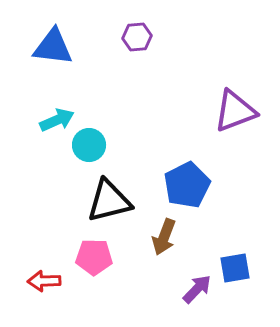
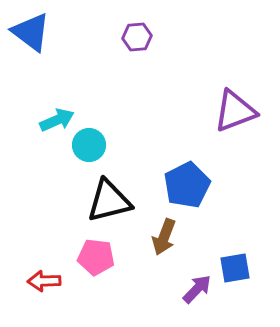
blue triangle: moved 22 px left, 15 px up; rotated 30 degrees clockwise
pink pentagon: moved 2 px right; rotated 6 degrees clockwise
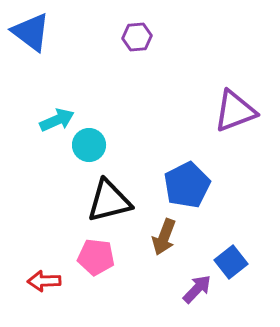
blue square: moved 4 px left, 6 px up; rotated 28 degrees counterclockwise
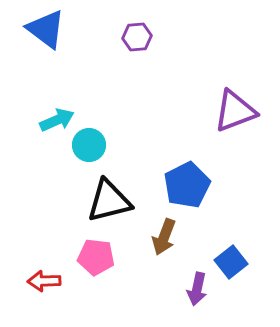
blue triangle: moved 15 px right, 3 px up
purple arrow: rotated 148 degrees clockwise
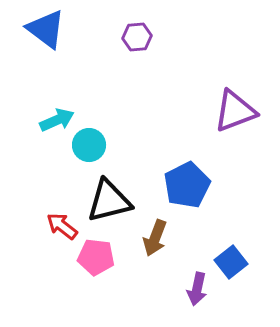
brown arrow: moved 9 px left, 1 px down
red arrow: moved 18 px right, 55 px up; rotated 40 degrees clockwise
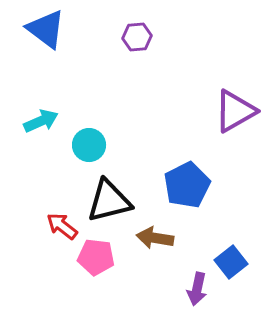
purple triangle: rotated 9 degrees counterclockwise
cyan arrow: moved 16 px left, 1 px down
brown arrow: rotated 78 degrees clockwise
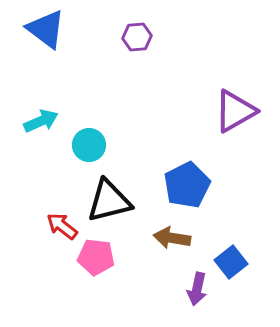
brown arrow: moved 17 px right
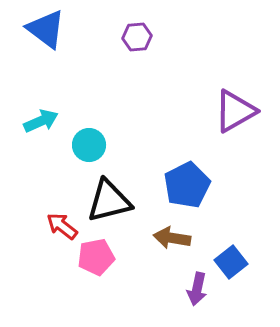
pink pentagon: rotated 18 degrees counterclockwise
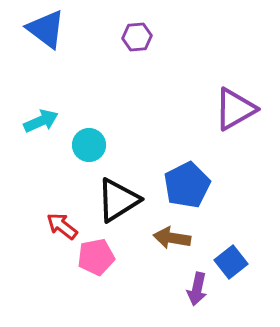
purple triangle: moved 2 px up
black triangle: moved 9 px right, 1 px up; rotated 18 degrees counterclockwise
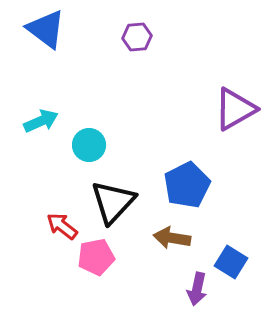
black triangle: moved 5 px left, 2 px down; rotated 15 degrees counterclockwise
blue square: rotated 20 degrees counterclockwise
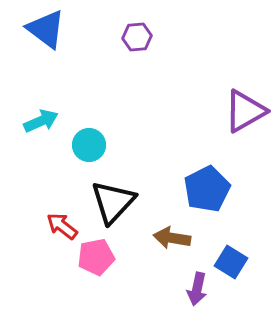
purple triangle: moved 10 px right, 2 px down
blue pentagon: moved 20 px right, 4 px down
